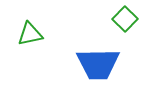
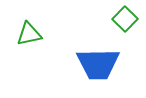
green triangle: moved 1 px left
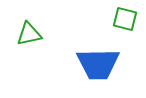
green square: rotated 30 degrees counterclockwise
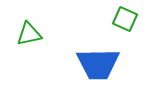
green square: rotated 10 degrees clockwise
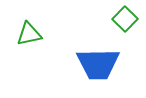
green square: rotated 20 degrees clockwise
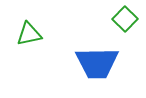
blue trapezoid: moved 1 px left, 1 px up
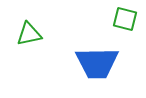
green square: rotated 30 degrees counterclockwise
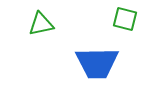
green triangle: moved 12 px right, 10 px up
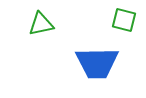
green square: moved 1 px left, 1 px down
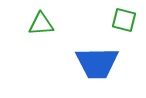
green triangle: rotated 8 degrees clockwise
